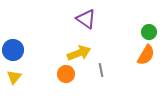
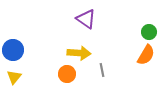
yellow arrow: rotated 25 degrees clockwise
gray line: moved 1 px right
orange circle: moved 1 px right
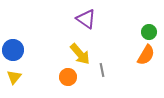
yellow arrow: moved 1 px right, 1 px down; rotated 45 degrees clockwise
orange circle: moved 1 px right, 3 px down
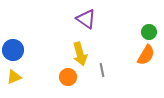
yellow arrow: rotated 25 degrees clockwise
yellow triangle: rotated 28 degrees clockwise
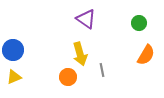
green circle: moved 10 px left, 9 px up
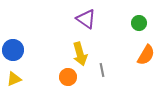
yellow triangle: moved 2 px down
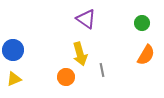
green circle: moved 3 px right
orange circle: moved 2 px left
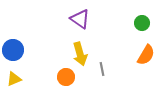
purple triangle: moved 6 px left
gray line: moved 1 px up
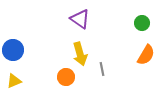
yellow triangle: moved 2 px down
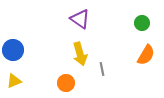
orange circle: moved 6 px down
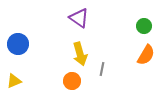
purple triangle: moved 1 px left, 1 px up
green circle: moved 2 px right, 3 px down
blue circle: moved 5 px right, 6 px up
gray line: rotated 24 degrees clockwise
orange circle: moved 6 px right, 2 px up
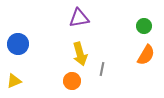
purple triangle: rotated 45 degrees counterclockwise
